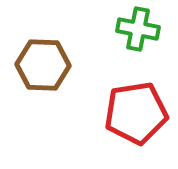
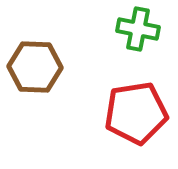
brown hexagon: moved 8 px left, 2 px down
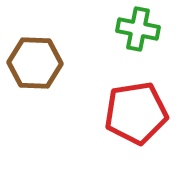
brown hexagon: moved 4 px up
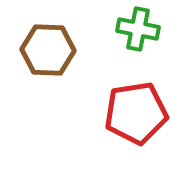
brown hexagon: moved 13 px right, 13 px up
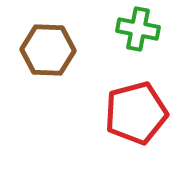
red pentagon: rotated 6 degrees counterclockwise
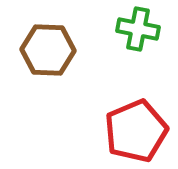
red pentagon: moved 18 px down; rotated 8 degrees counterclockwise
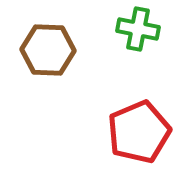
red pentagon: moved 3 px right, 1 px down
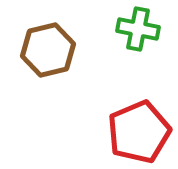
brown hexagon: rotated 16 degrees counterclockwise
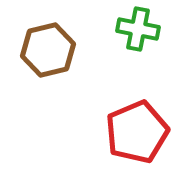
red pentagon: moved 2 px left
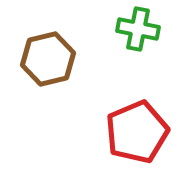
brown hexagon: moved 9 px down
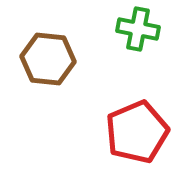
brown hexagon: rotated 20 degrees clockwise
